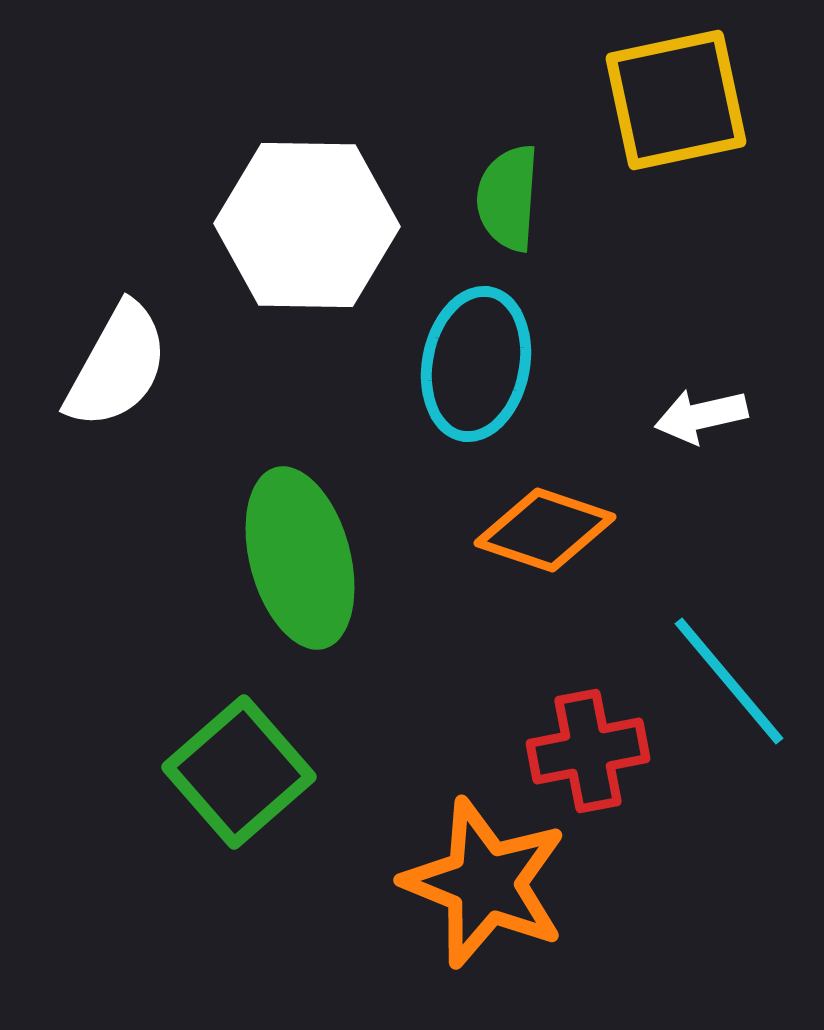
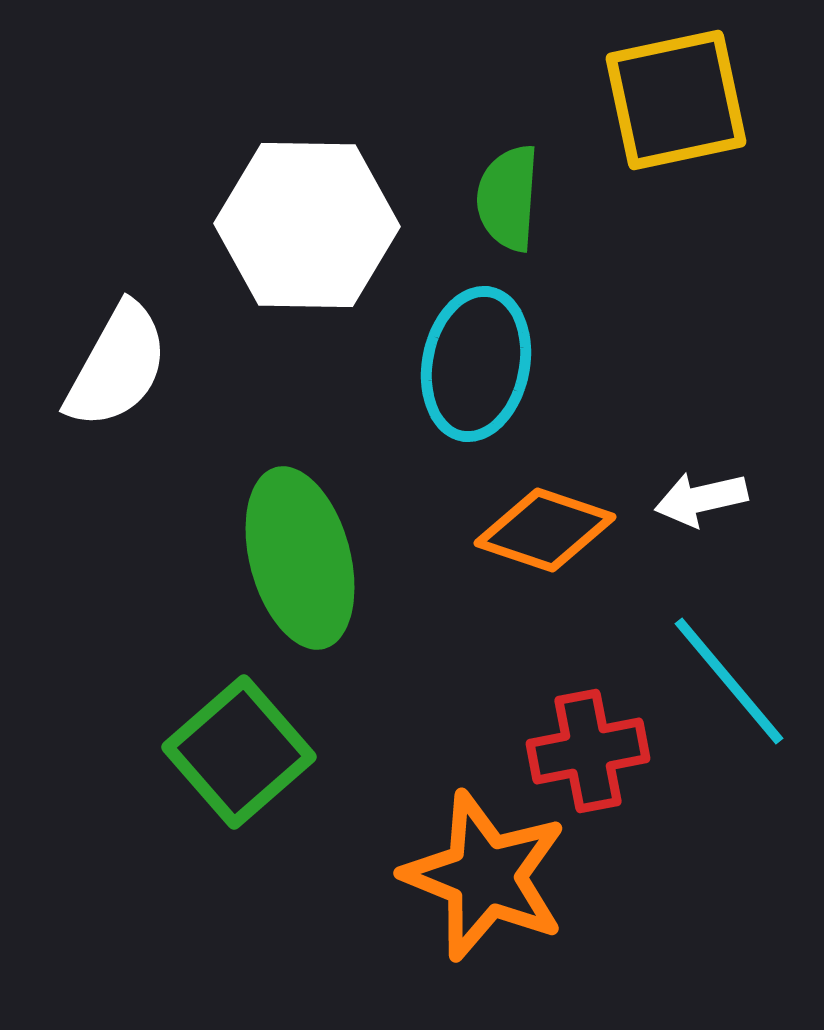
white arrow: moved 83 px down
green square: moved 20 px up
orange star: moved 7 px up
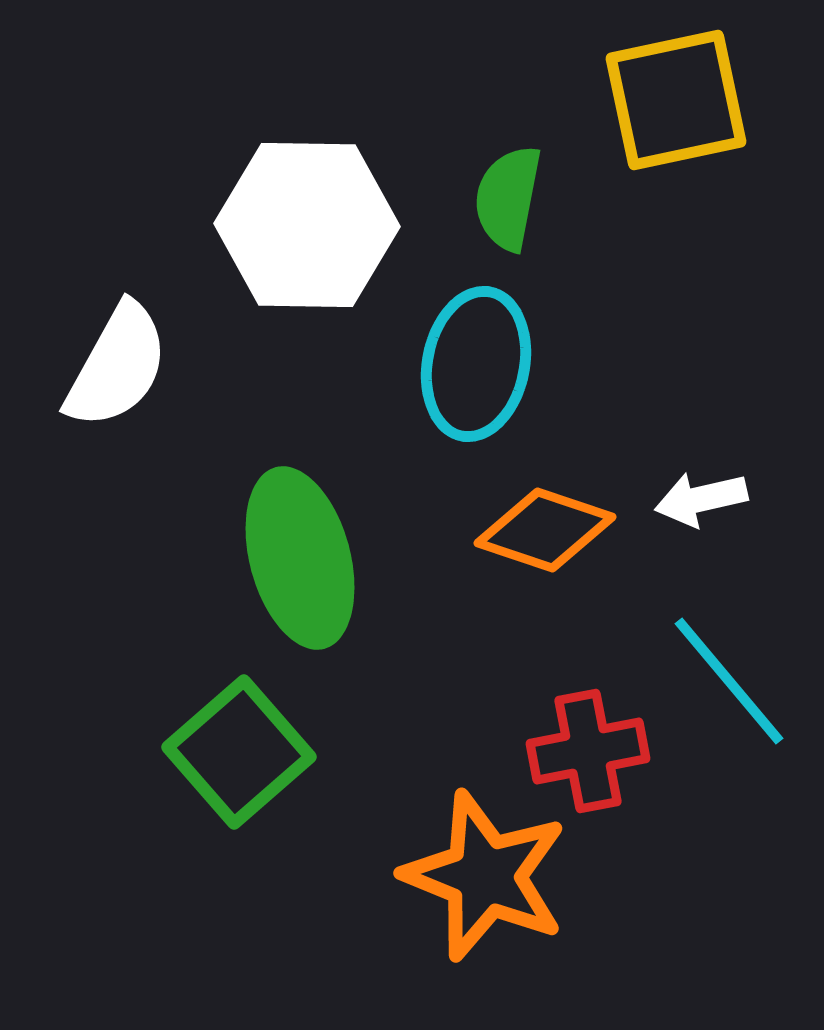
green semicircle: rotated 7 degrees clockwise
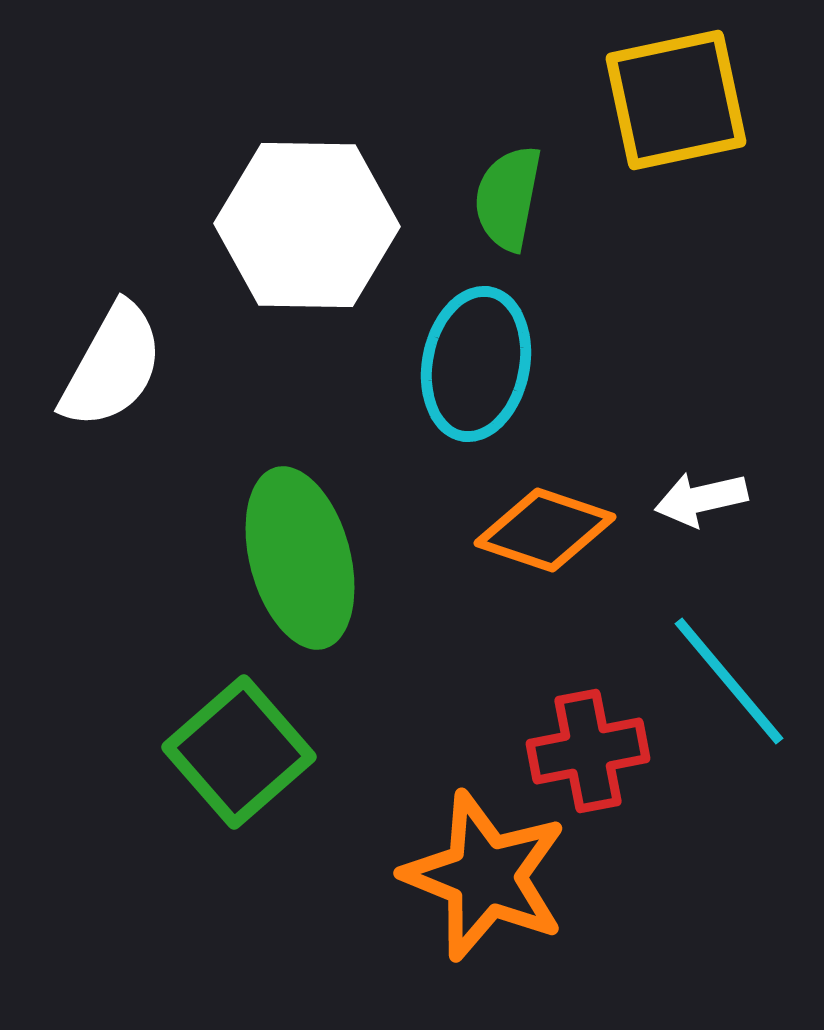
white semicircle: moved 5 px left
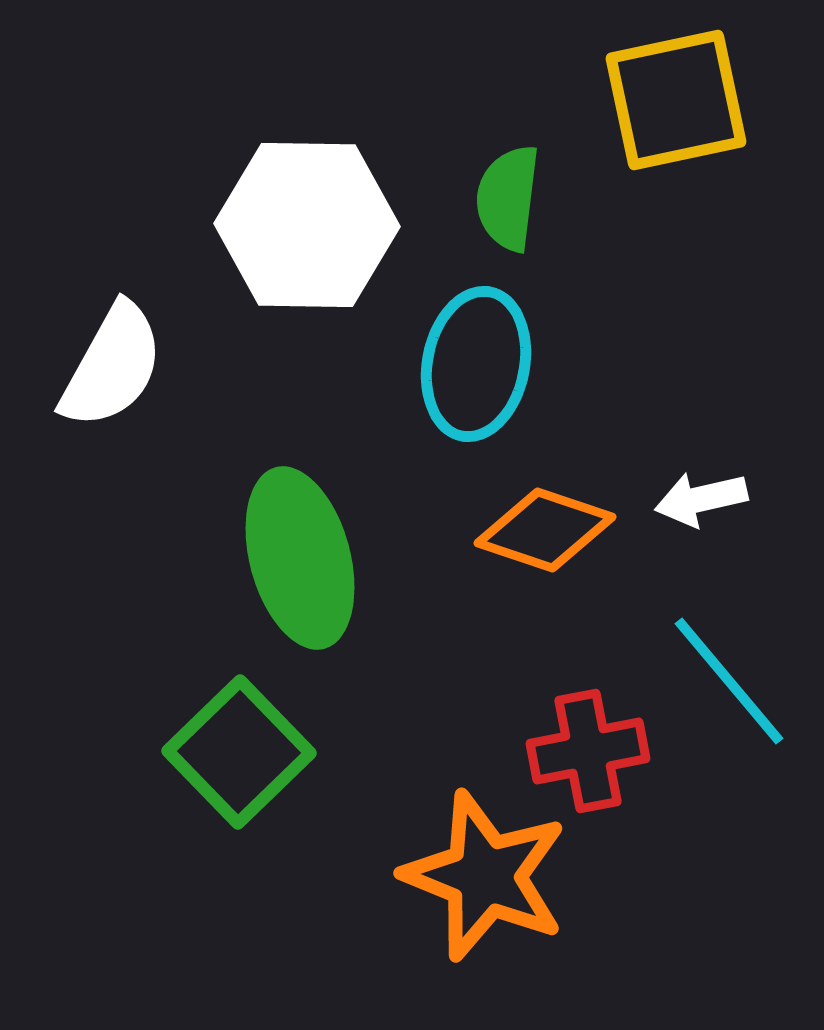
green semicircle: rotated 4 degrees counterclockwise
green square: rotated 3 degrees counterclockwise
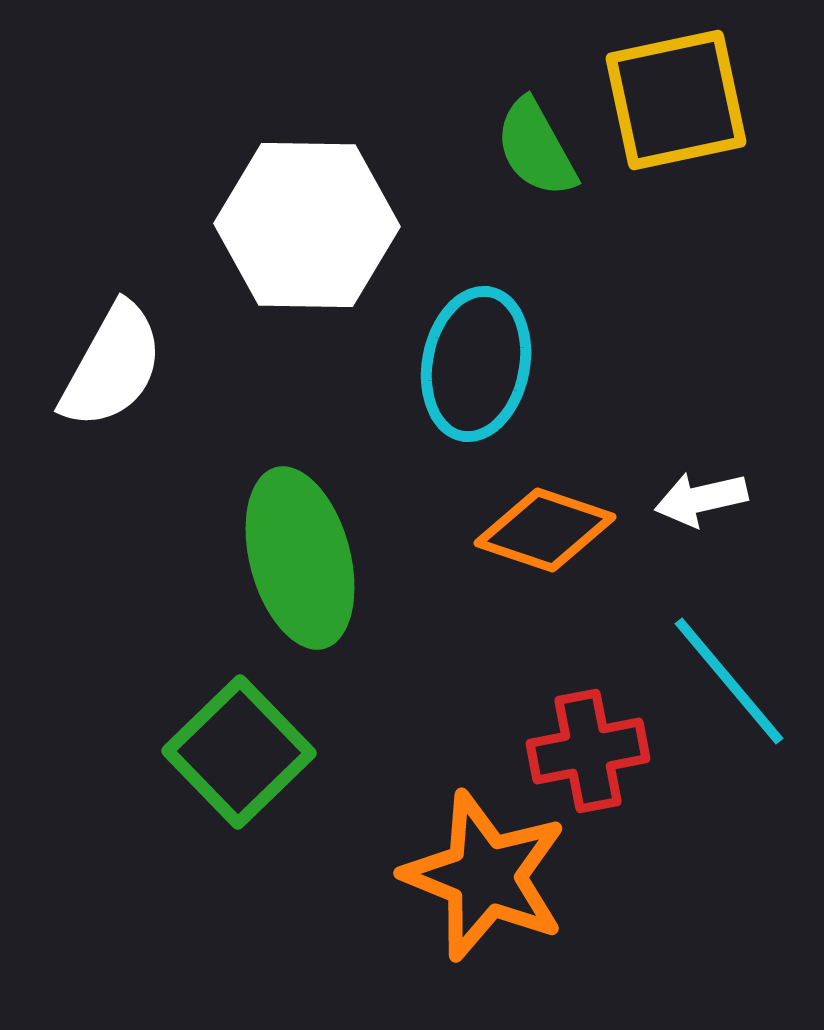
green semicircle: moved 28 px right, 50 px up; rotated 36 degrees counterclockwise
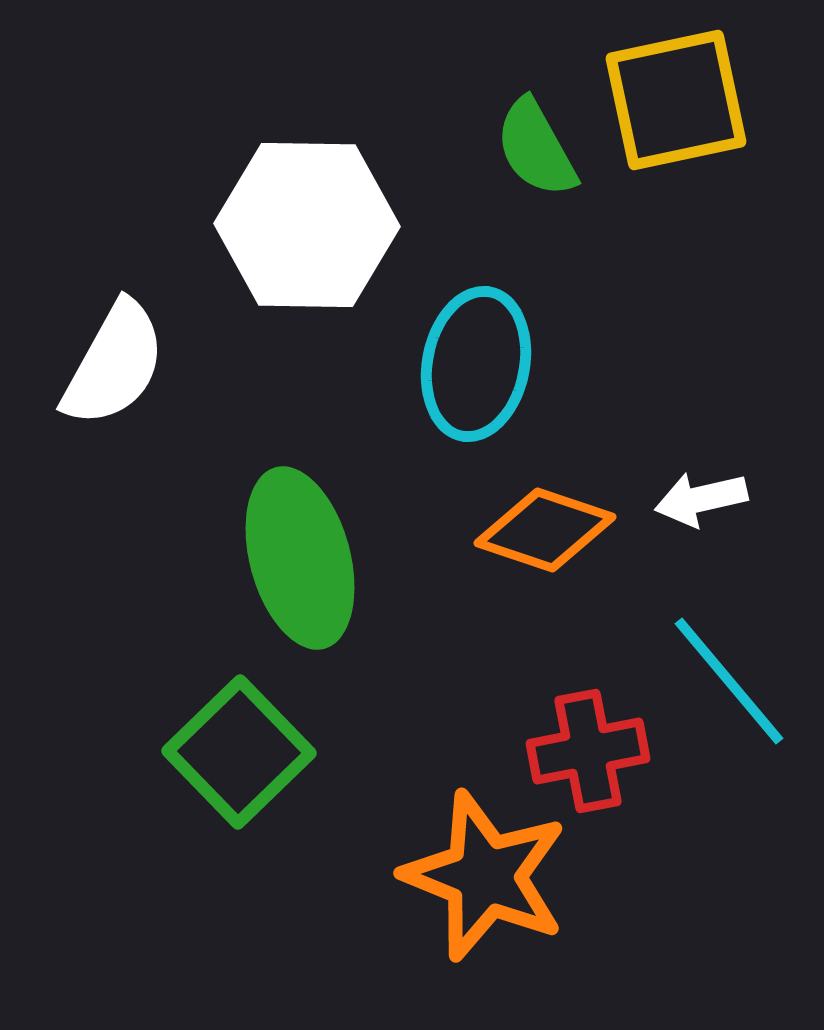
white semicircle: moved 2 px right, 2 px up
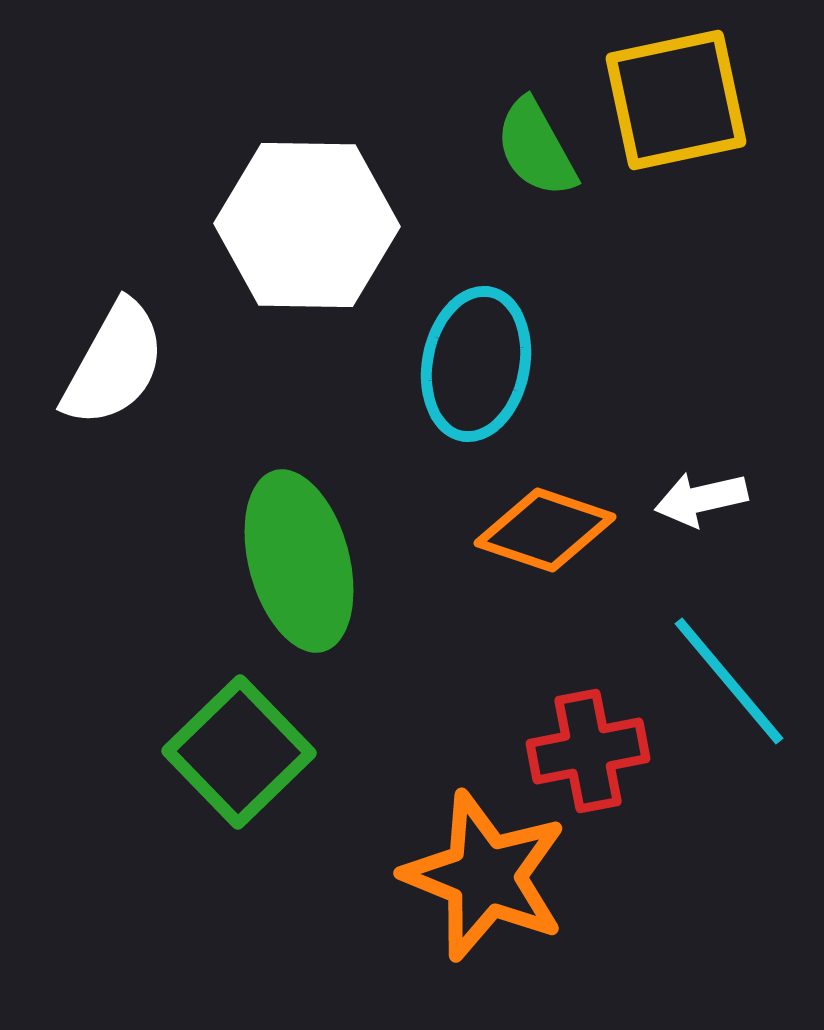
green ellipse: moved 1 px left, 3 px down
